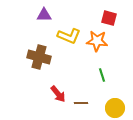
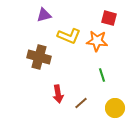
purple triangle: rotated 14 degrees counterclockwise
red arrow: rotated 30 degrees clockwise
brown line: rotated 40 degrees counterclockwise
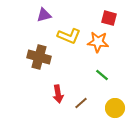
orange star: moved 1 px right, 1 px down
green line: rotated 32 degrees counterclockwise
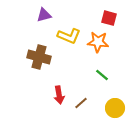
red arrow: moved 1 px right, 1 px down
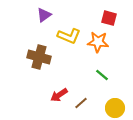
purple triangle: rotated 21 degrees counterclockwise
red arrow: rotated 66 degrees clockwise
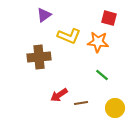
brown cross: rotated 20 degrees counterclockwise
brown line: rotated 32 degrees clockwise
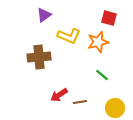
orange star: rotated 20 degrees counterclockwise
brown line: moved 1 px left, 1 px up
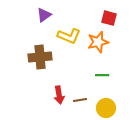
brown cross: moved 1 px right
green line: rotated 40 degrees counterclockwise
red arrow: rotated 66 degrees counterclockwise
brown line: moved 2 px up
yellow circle: moved 9 px left
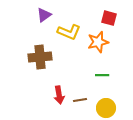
yellow L-shape: moved 4 px up
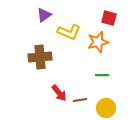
red arrow: moved 2 px up; rotated 30 degrees counterclockwise
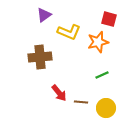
red square: moved 1 px down
green line: rotated 24 degrees counterclockwise
brown line: moved 1 px right, 2 px down; rotated 16 degrees clockwise
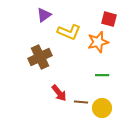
brown cross: rotated 20 degrees counterclockwise
green line: rotated 24 degrees clockwise
yellow circle: moved 4 px left
